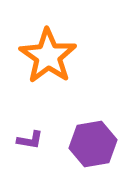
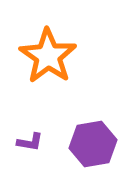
purple L-shape: moved 2 px down
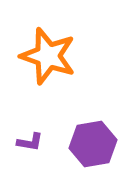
orange star: rotated 16 degrees counterclockwise
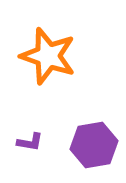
purple hexagon: moved 1 px right, 1 px down
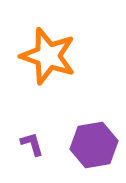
purple L-shape: moved 2 px right, 2 px down; rotated 116 degrees counterclockwise
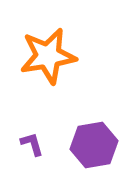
orange star: rotated 28 degrees counterclockwise
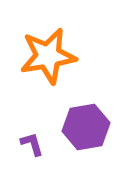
purple hexagon: moved 8 px left, 18 px up
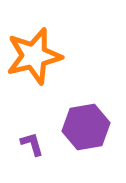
orange star: moved 14 px left; rotated 4 degrees counterclockwise
